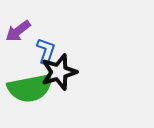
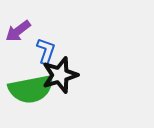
black star: moved 1 px right, 3 px down
green semicircle: moved 1 px right, 1 px down
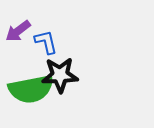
blue L-shape: moved 9 px up; rotated 32 degrees counterclockwise
black star: rotated 15 degrees clockwise
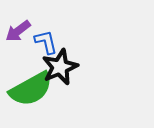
black star: moved 8 px up; rotated 21 degrees counterclockwise
green semicircle: rotated 18 degrees counterclockwise
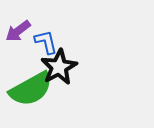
black star: moved 1 px left; rotated 6 degrees counterclockwise
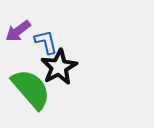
green semicircle: rotated 102 degrees counterclockwise
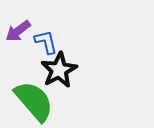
black star: moved 3 px down
green semicircle: moved 3 px right, 12 px down
